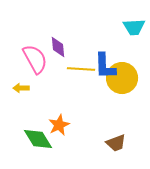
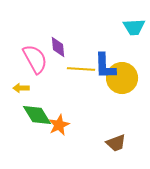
green diamond: moved 1 px left, 24 px up
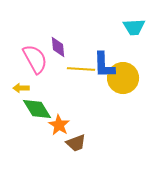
blue L-shape: moved 1 px left, 1 px up
yellow circle: moved 1 px right
green diamond: moved 6 px up
orange star: rotated 15 degrees counterclockwise
brown trapezoid: moved 40 px left
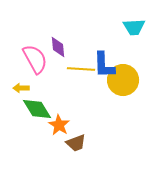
yellow circle: moved 2 px down
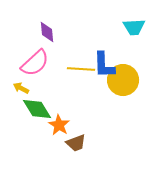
purple diamond: moved 11 px left, 15 px up
pink semicircle: moved 4 px down; rotated 76 degrees clockwise
yellow arrow: rotated 28 degrees clockwise
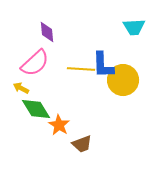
blue L-shape: moved 1 px left
green diamond: moved 1 px left
brown trapezoid: moved 6 px right, 1 px down
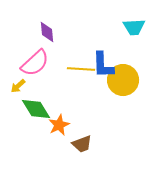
yellow arrow: moved 3 px left, 2 px up; rotated 70 degrees counterclockwise
orange star: rotated 15 degrees clockwise
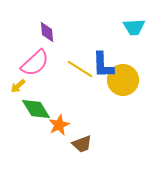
yellow line: moved 1 px left; rotated 28 degrees clockwise
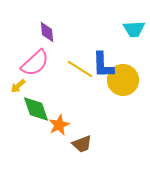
cyan trapezoid: moved 2 px down
green diamond: rotated 12 degrees clockwise
